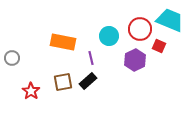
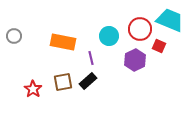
gray circle: moved 2 px right, 22 px up
red star: moved 2 px right, 2 px up
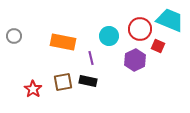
red square: moved 1 px left
black rectangle: rotated 54 degrees clockwise
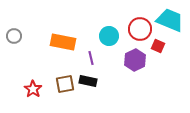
brown square: moved 2 px right, 2 px down
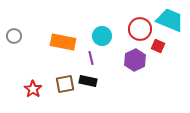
cyan circle: moved 7 px left
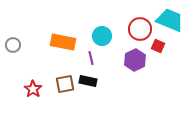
gray circle: moved 1 px left, 9 px down
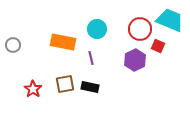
cyan circle: moved 5 px left, 7 px up
black rectangle: moved 2 px right, 6 px down
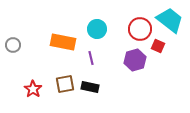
cyan trapezoid: rotated 16 degrees clockwise
purple hexagon: rotated 10 degrees clockwise
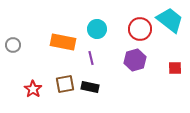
red square: moved 17 px right, 22 px down; rotated 24 degrees counterclockwise
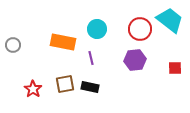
purple hexagon: rotated 10 degrees clockwise
